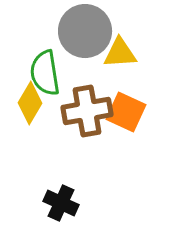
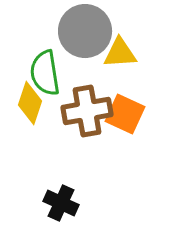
yellow diamond: rotated 12 degrees counterclockwise
orange square: moved 1 px left, 2 px down
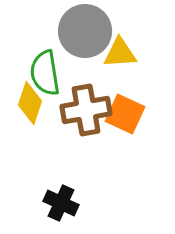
brown cross: moved 1 px left, 1 px up
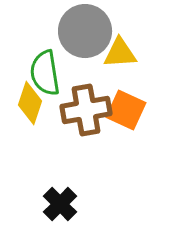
orange square: moved 1 px right, 4 px up
black cross: moved 1 px left, 1 px down; rotated 20 degrees clockwise
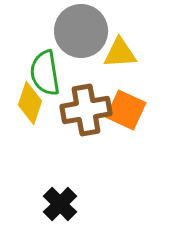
gray circle: moved 4 px left
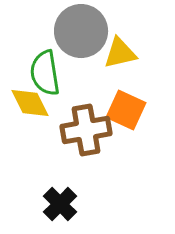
yellow triangle: rotated 9 degrees counterclockwise
yellow diamond: rotated 45 degrees counterclockwise
brown cross: moved 20 px down
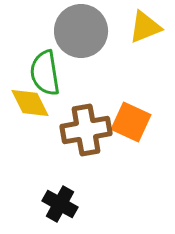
yellow triangle: moved 25 px right, 26 px up; rotated 9 degrees counterclockwise
orange square: moved 5 px right, 12 px down
black cross: rotated 16 degrees counterclockwise
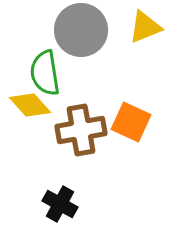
gray circle: moved 1 px up
yellow diamond: moved 2 px down; rotated 15 degrees counterclockwise
brown cross: moved 5 px left
